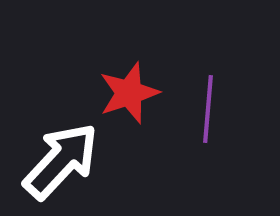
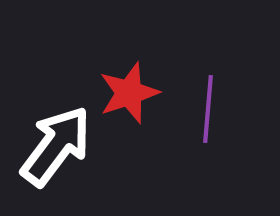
white arrow: moved 5 px left, 15 px up; rotated 6 degrees counterclockwise
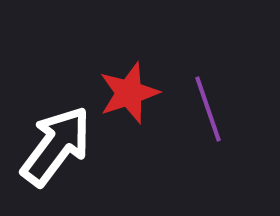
purple line: rotated 24 degrees counterclockwise
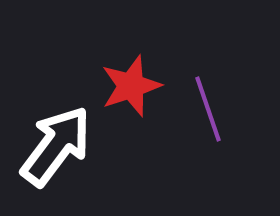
red star: moved 2 px right, 7 px up
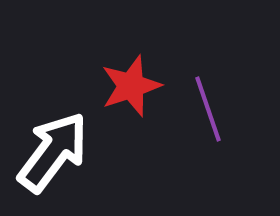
white arrow: moved 3 px left, 6 px down
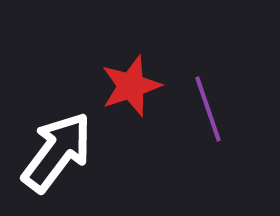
white arrow: moved 4 px right
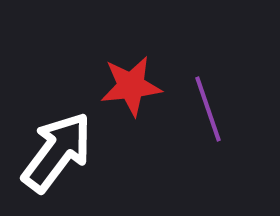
red star: rotated 12 degrees clockwise
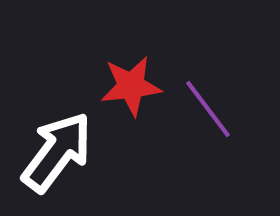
purple line: rotated 18 degrees counterclockwise
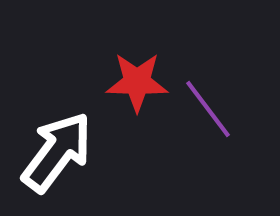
red star: moved 6 px right, 4 px up; rotated 8 degrees clockwise
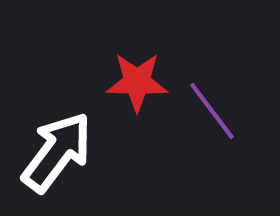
purple line: moved 4 px right, 2 px down
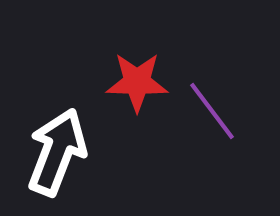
white arrow: rotated 16 degrees counterclockwise
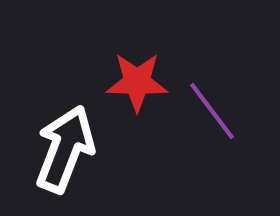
white arrow: moved 8 px right, 3 px up
